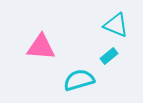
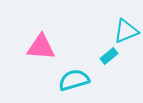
cyan triangle: moved 10 px right, 6 px down; rotated 44 degrees counterclockwise
cyan semicircle: moved 5 px left
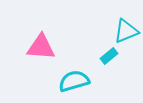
cyan semicircle: moved 1 px down
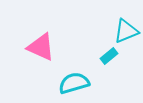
pink triangle: rotated 20 degrees clockwise
cyan semicircle: moved 2 px down
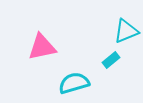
pink triangle: moved 1 px right; rotated 36 degrees counterclockwise
cyan rectangle: moved 2 px right, 4 px down
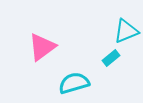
pink triangle: rotated 24 degrees counterclockwise
cyan rectangle: moved 2 px up
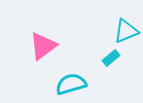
pink triangle: moved 1 px right, 1 px up
cyan semicircle: moved 3 px left, 1 px down
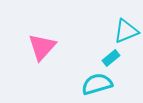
pink triangle: moved 1 px left, 1 px down; rotated 12 degrees counterclockwise
cyan semicircle: moved 26 px right
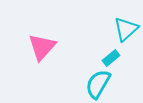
cyan triangle: moved 2 px up; rotated 20 degrees counterclockwise
cyan semicircle: moved 1 px right; rotated 44 degrees counterclockwise
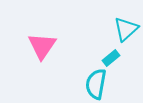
pink triangle: moved 1 px up; rotated 8 degrees counterclockwise
cyan semicircle: moved 2 px left; rotated 20 degrees counterclockwise
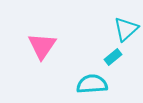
cyan rectangle: moved 2 px right, 1 px up
cyan semicircle: moved 4 px left; rotated 76 degrees clockwise
